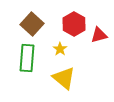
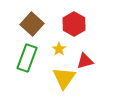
red triangle: moved 14 px left, 26 px down
yellow star: moved 1 px left
green rectangle: rotated 16 degrees clockwise
yellow triangle: rotated 25 degrees clockwise
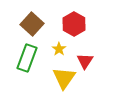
red triangle: rotated 42 degrees counterclockwise
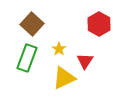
red hexagon: moved 25 px right
yellow triangle: rotated 30 degrees clockwise
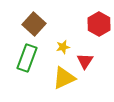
brown square: moved 2 px right
yellow star: moved 4 px right, 2 px up; rotated 24 degrees clockwise
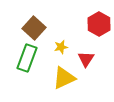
brown square: moved 4 px down
yellow star: moved 2 px left
red triangle: moved 1 px right, 2 px up
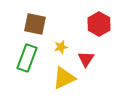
brown square: moved 1 px right, 4 px up; rotated 30 degrees counterclockwise
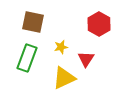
brown square: moved 2 px left, 2 px up
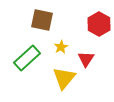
brown square: moved 9 px right, 2 px up
yellow star: rotated 16 degrees counterclockwise
green rectangle: rotated 28 degrees clockwise
yellow triangle: rotated 25 degrees counterclockwise
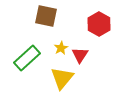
brown square: moved 4 px right, 4 px up
yellow star: moved 1 px down
red triangle: moved 6 px left, 4 px up
yellow triangle: moved 2 px left
